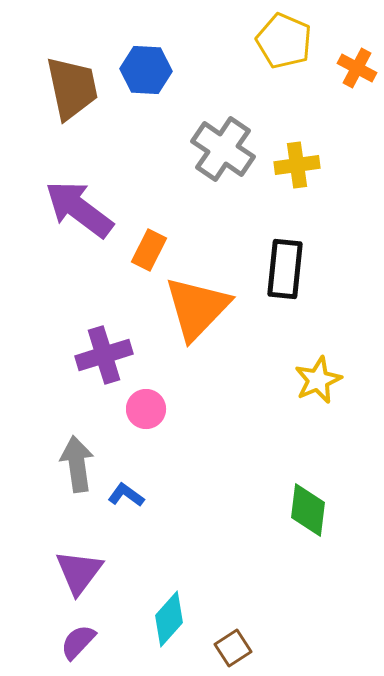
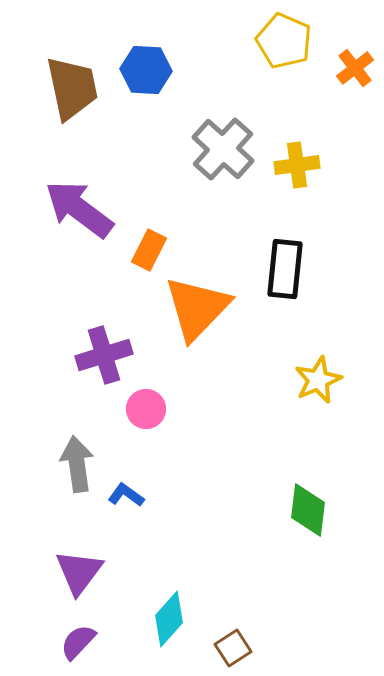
orange cross: moved 2 px left; rotated 24 degrees clockwise
gray cross: rotated 8 degrees clockwise
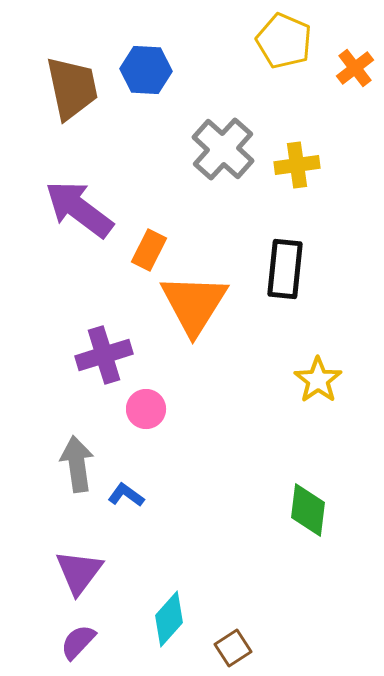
orange triangle: moved 3 px left, 4 px up; rotated 12 degrees counterclockwise
yellow star: rotated 12 degrees counterclockwise
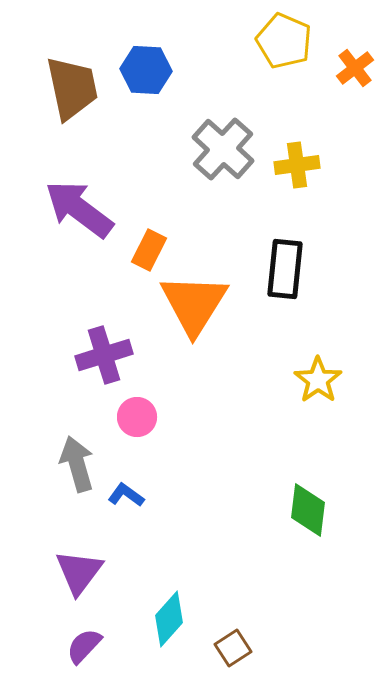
pink circle: moved 9 px left, 8 px down
gray arrow: rotated 8 degrees counterclockwise
purple semicircle: moved 6 px right, 4 px down
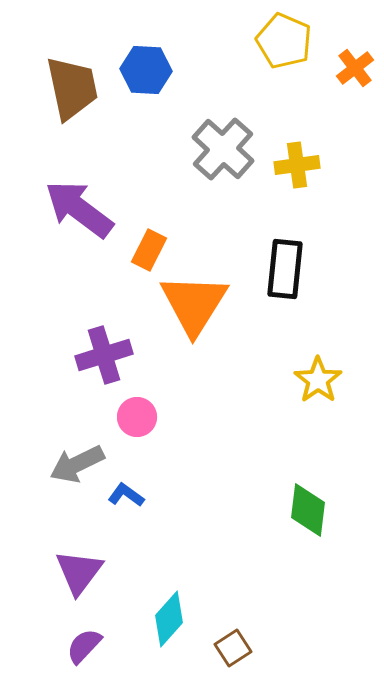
gray arrow: rotated 100 degrees counterclockwise
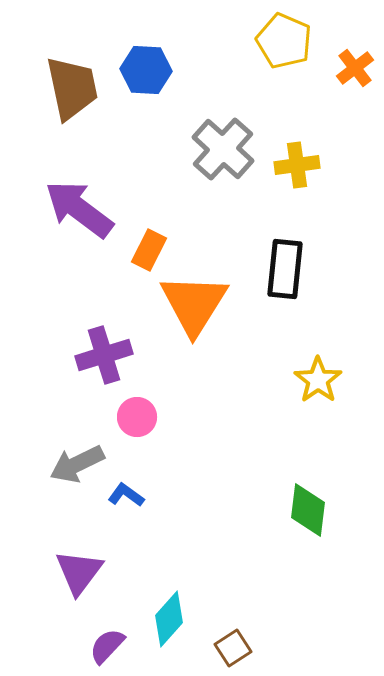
purple semicircle: moved 23 px right
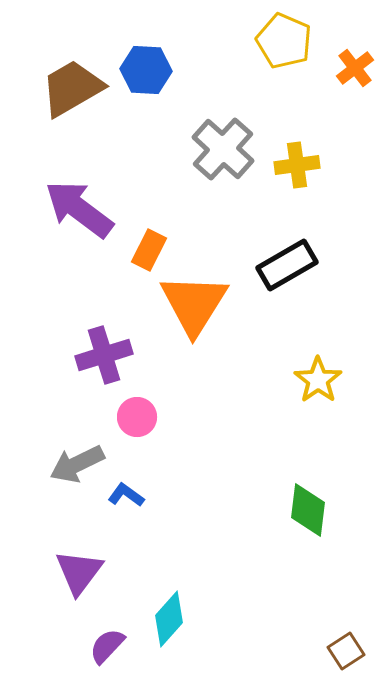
brown trapezoid: rotated 108 degrees counterclockwise
black rectangle: moved 2 px right, 4 px up; rotated 54 degrees clockwise
brown square: moved 113 px right, 3 px down
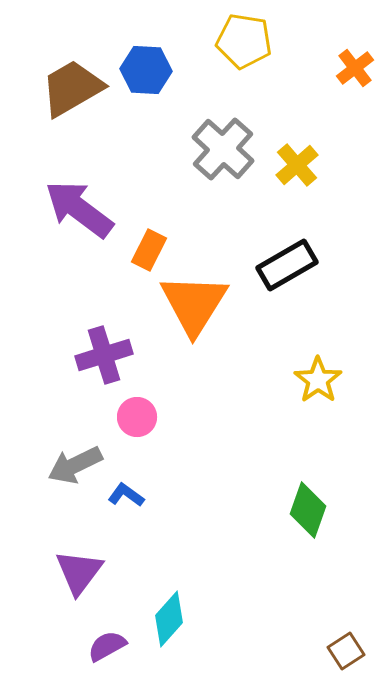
yellow pentagon: moved 40 px left; rotated 14 degrees counterclockwise
yellow cross: rotated 33 degrees counterclockwise
gray arrow: moved 2 px left, 1 px down
green diamond: rotated 12 degrees clockwise
purple semicircle: rotated 18 degrees clockwise
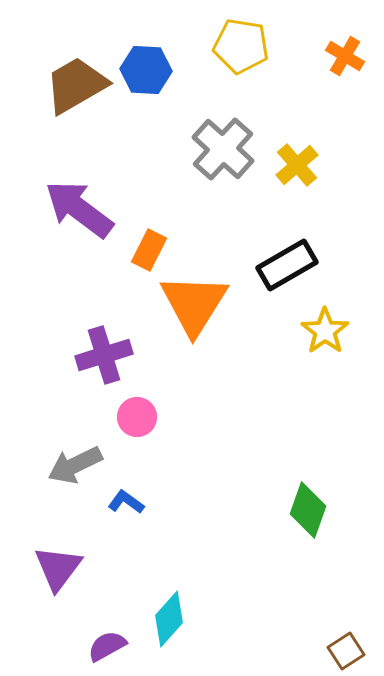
yellow pentagon: moved 3 px left, 5 px down
orange cross: moved 10 px left, 12 px up; rotated 21 degrees counterclockwise
brown trapezoid: moved 4 px right, 3 px up
yellow star: moved 7 px right, 49 px up
blue L-shape: moved 7 px down
purple triangle: moved 21 px left, 4 px up
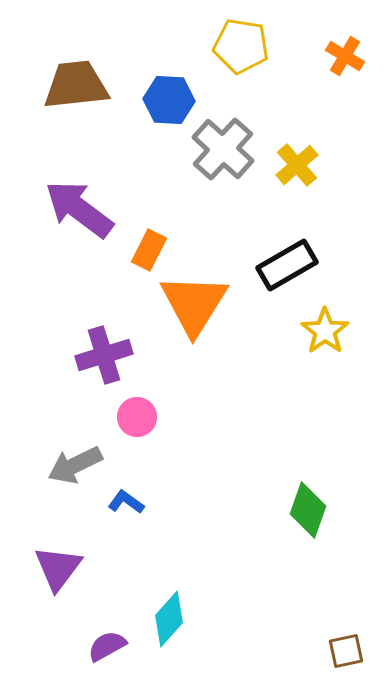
blue hexagon: moved 23 px right, 30 px down
brown trapezoid: rotated 24 degrees clockwise
brown square: rotated 21 degrees clockwise
